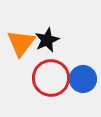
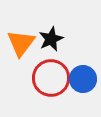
black star: moved 4 px right, 1 px up
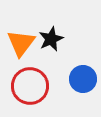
red circle: moved 21 px left, 8 px down
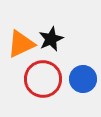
orange triangle: moved 1 px down; rotated 28 degrees clockwise
red circle: moved 13 px right, 7 px up
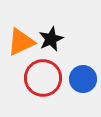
orange triangle: moved 2 px up
red circle: moved 1 px up
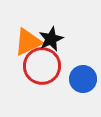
orange triangle: moved 7 px right
red circle: moved 1 px left, 12 px up
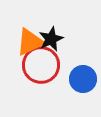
orange triangle: moved 2 px right
red circle: moved 1 px left, 1 px up
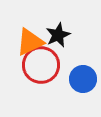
black star: moved 7 px right, 4 px up
